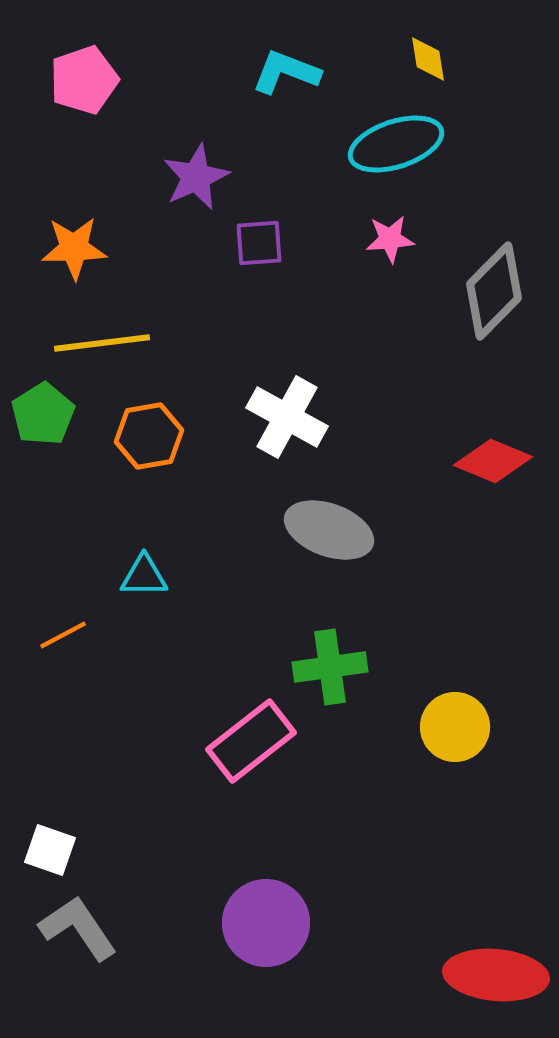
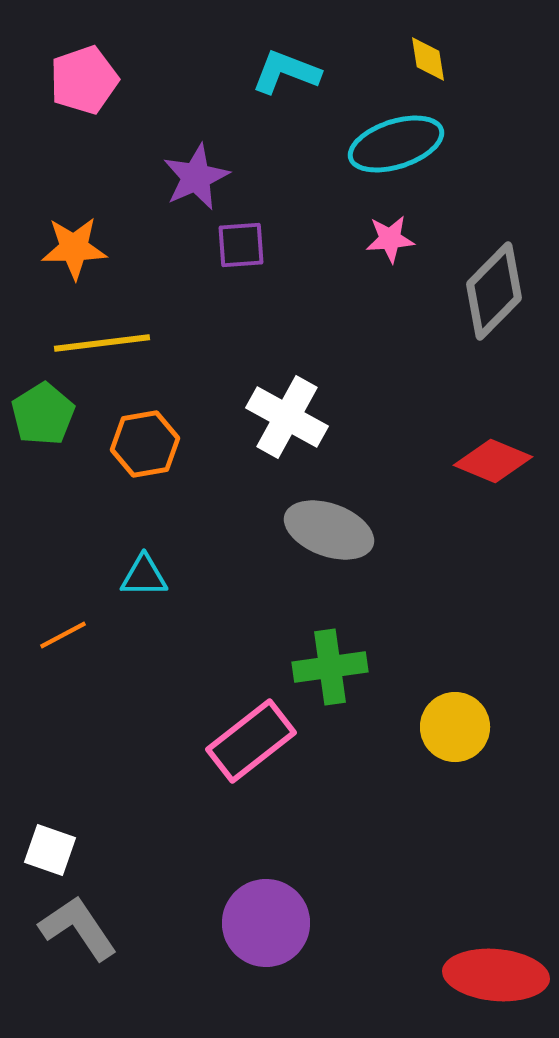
purple square: moved 18 px left, 2 px down
orange hexagon: moved 4 px left, 8 px down
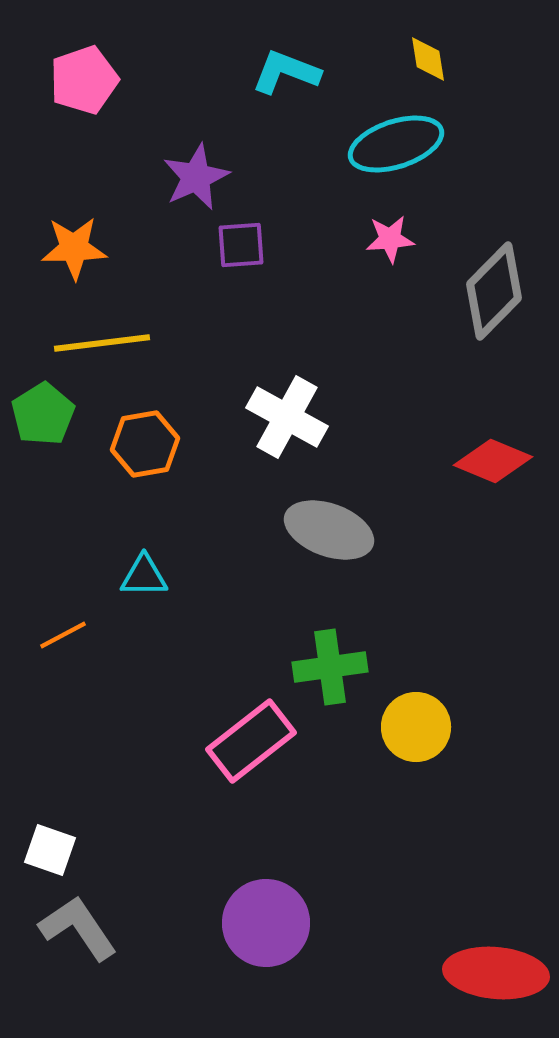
yellow circle: moved 39 px left
red ellipse: moved 2 px up
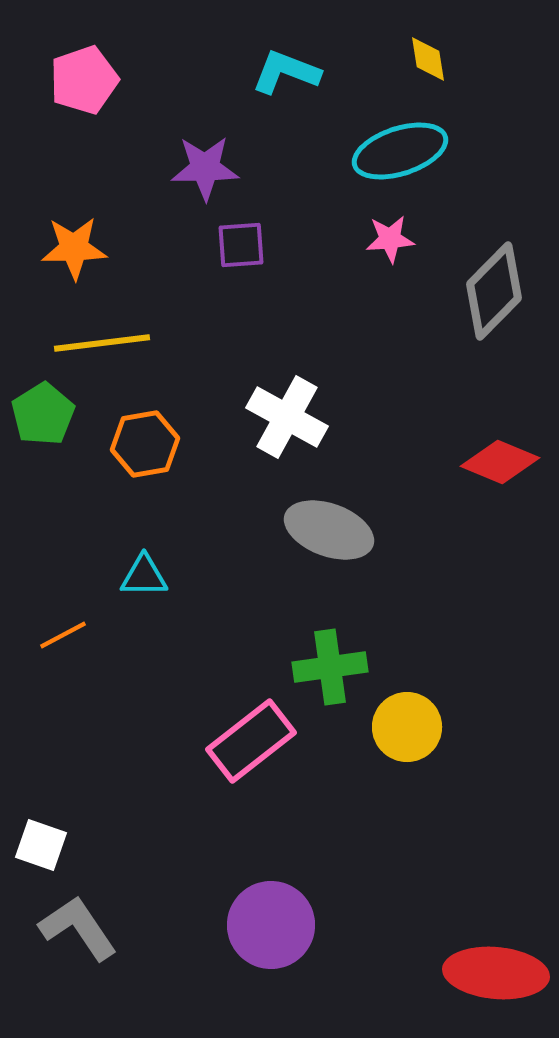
cyan ellipse: moved 4 px right, 7 px down
purple star: moved 9 px right, 9 px up; rotated 24 degrees clockwise
red diamond: moved 7 px right, 1 px down
yellow circle: moved 9 px left
white square: moved 9 px left, 5 px up
purple circle: moved 5 px right, 2 px down
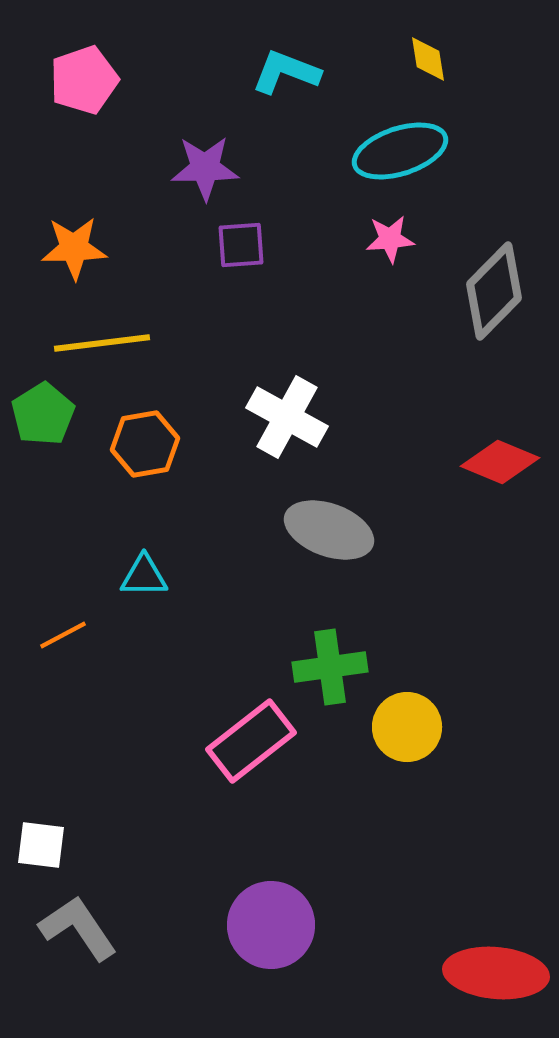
white square: rotated 12 degrees counterclockwise
